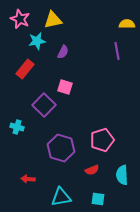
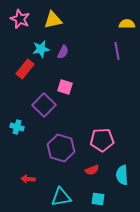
cyan star: moved 4 px right, 8 px down
pink pentagon: rotated 15 degrees clockwise
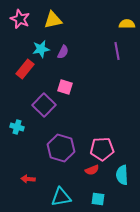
pink pentagon: moved 9 px down
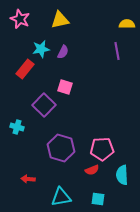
yellow triangle: moved 7 px right
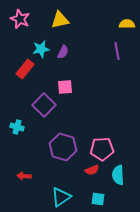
pink square: rotated 21 degrees counterclockwise
purple hexagon: moved 2 px right, 1 px up
cyan semicircle: moved 4 px left
red arrow: moved 4 px left, 3 px up
cyan triangle: rotated 25 degrees counterclockwise
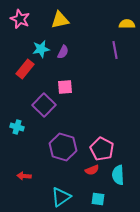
purple line: moved 2 px left, 1 px up
pink pentagon: rotated 30 degrees clockwise
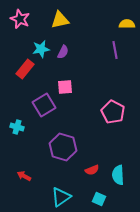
purple square: rotated 15 degrees clockwise
pink pentagon: moved 11 px right, 37 px up
red arrow: rotated 24 degrees clockwise
cyan square: moved 1 px right; rotated 16 degrees clockwise
